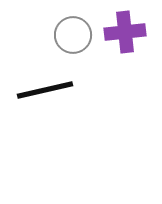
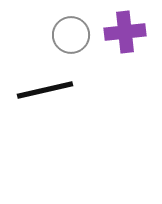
gray circle: moved 2 px left
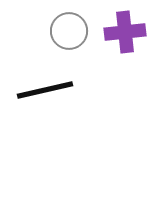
gray circle: moved 2 px left, 4 px up
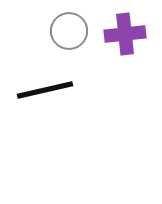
purple cross: moved 2 px down
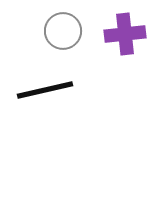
gray circle: moved 6 px left
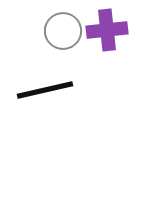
purple cross: moved 18 px left, 4 px up
